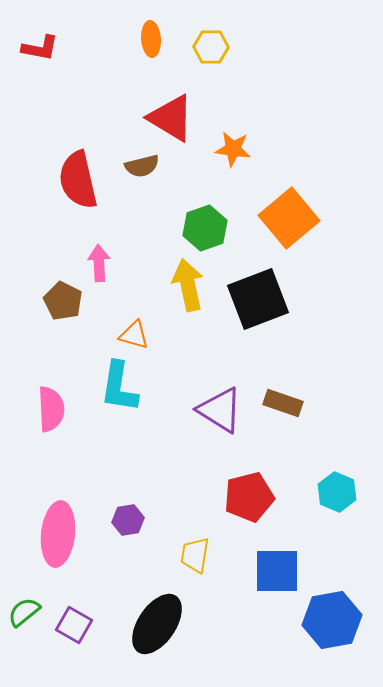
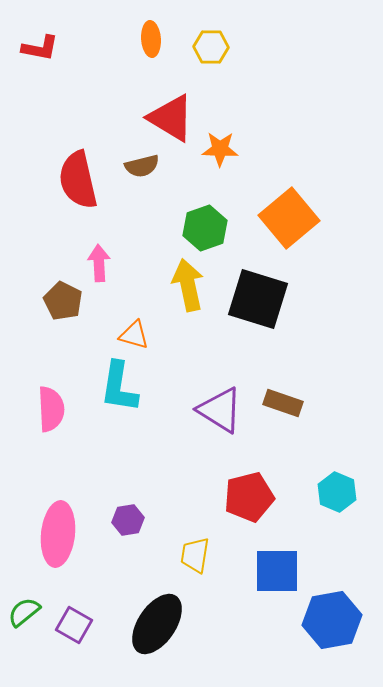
orange star: moved 13 px left; rotated 6 degrees counterclockwise
black square: rotated 38 degrees clockwise
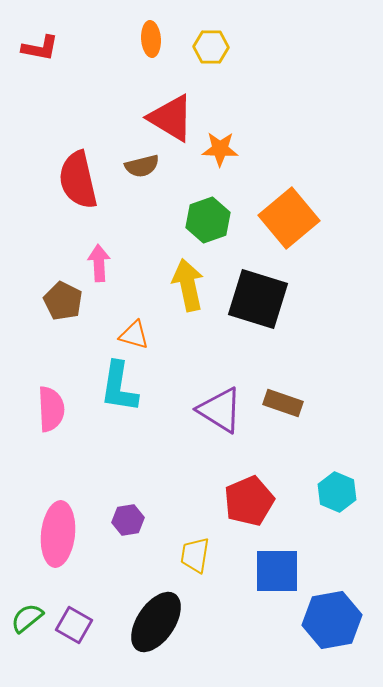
green hexagon: moved 3 px right, 8 px up
red pentagon: moved 4 px down; rotated 9 degrees counterclockwise
green semicircle: moved 3 px right, 6 px down
black ellipse: moved 1 px left, 2 px up
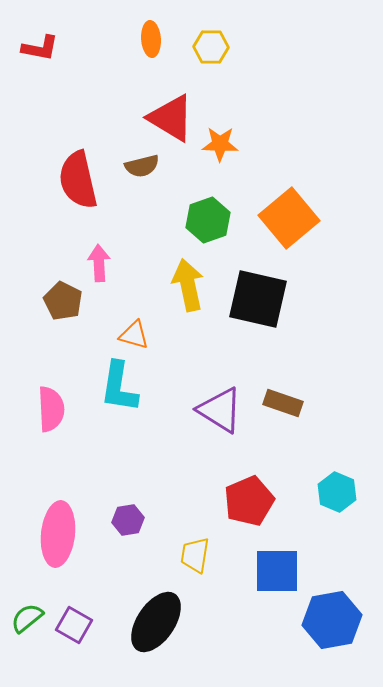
orange star: moved 5 px up
black square: rotated 4 degrees counterclockwise
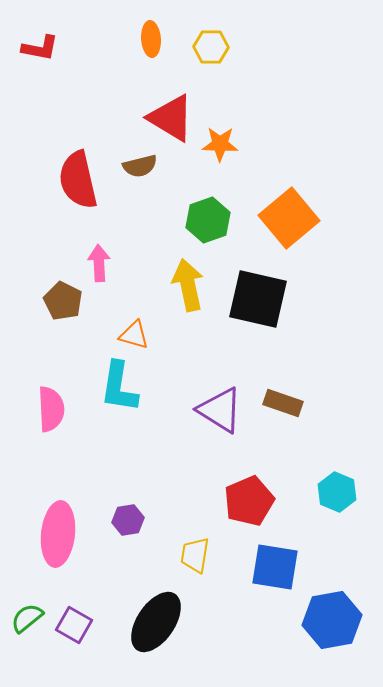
brown semicircle: moved 2 px left
blue square: moved 2 px left, 4 px up; rotated 9 degrees clockwise
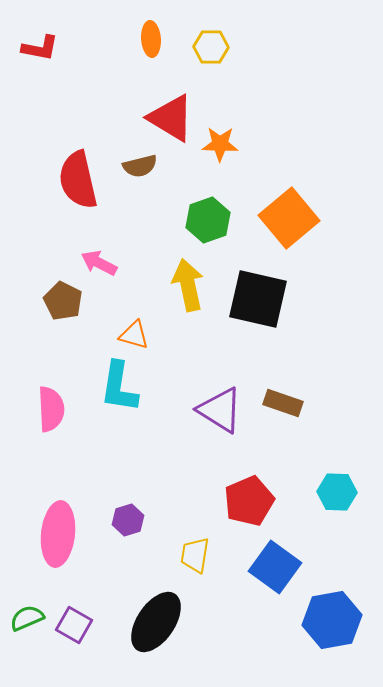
pink arrow: rotated 60 degrees counterclockwise
cyan hexagon: rotated 21 degrees counterclockwise
purple hexagon: rotated 8 degrees counterclockwise
blue square: rotated 27 degrees clockwise
green semicircle: rotated 16 degrees clockwise
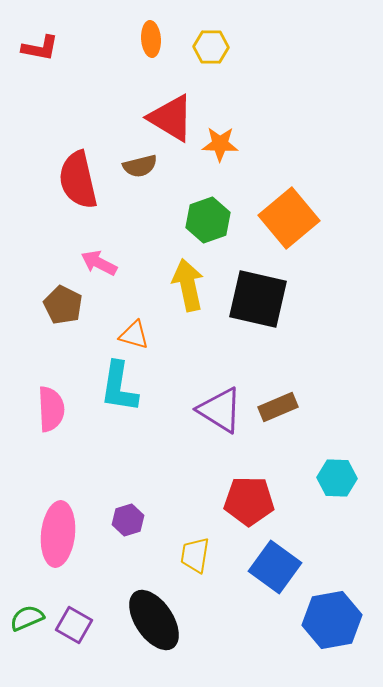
brown pentagon: moved 4 px down
brown rectangle: moved 5 px left, 4 px down; rotated 42 degrees counterclockwise
cyan hexagon: moved 14 px up
red pentagon: rotated 24 degrees clockwise
black ellipse: moved 2 px left, 2 px up; rotated 68 degrees counterclockwise
